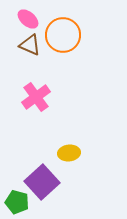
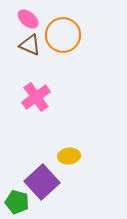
yellow ellipse: moved 3 px down
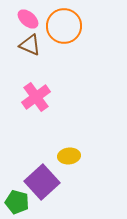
orange circle: moved 1 px right, 9 px up
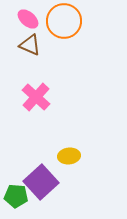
orange circle: moved 5 px up
pink cross: rotated 12 degrees counterclockwise
purple square: moved 1 px left
green pentagon: moved 1 px left, 6 px up; rotated 10 degrees counterclockwise
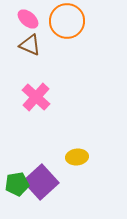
orange circle: moved 3 px right
yellow ellipse: moved 8 px right, 1 px down
green pentagon: moved 1 px right, 12 px up; rotated 15 degrees counterclockwise
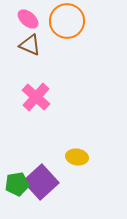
yellow ellipse: rotated 15 degrees clockwise
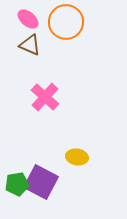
orange circle: moved 1 px left, 1 px down
pink cross: moved 9 px right
purple square: rotated 20 degrees counterclockwise
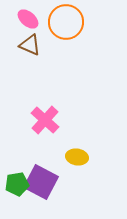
pink cross: moved 23 px down
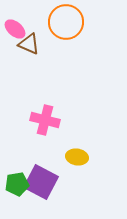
pink ellipse: moved 13 px left, 10 px down
brown triangle: moved 1 px left, 1 px up
pink cross: rotated 28 degrees counterclockwise
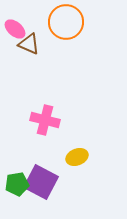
yellow ellipse: rotated 30 degrees counterclockwise
